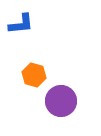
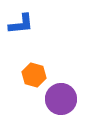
purple circle: moved 2 px up
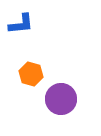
orange hexagon: moved 3 px left, 1 px up
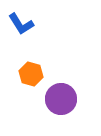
blue L-shape: rotated 64 degrees clockwise
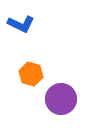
blue L-shape: rotated 32 degrees counterclockwise
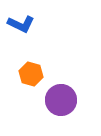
purple circle: moved 1 px down
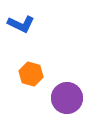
purple circle: moved 6 px right, 2 px up
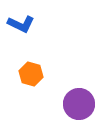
purple circle: moved 12 px right, 6 px down
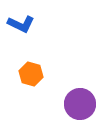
purple circle: moved 1 px right
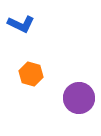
purple circle: moved 1 px left, 6 px up
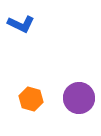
orange hexagon: moved 25 px down
